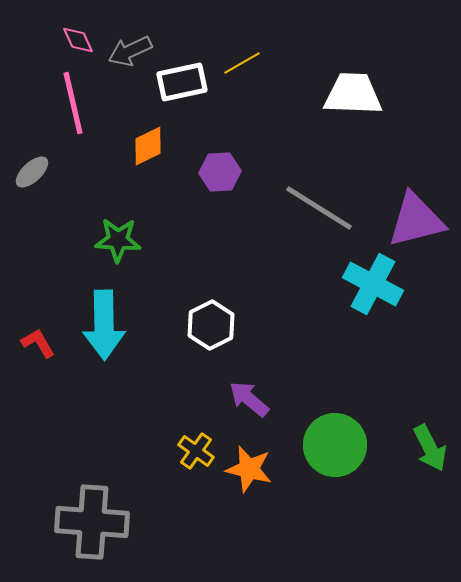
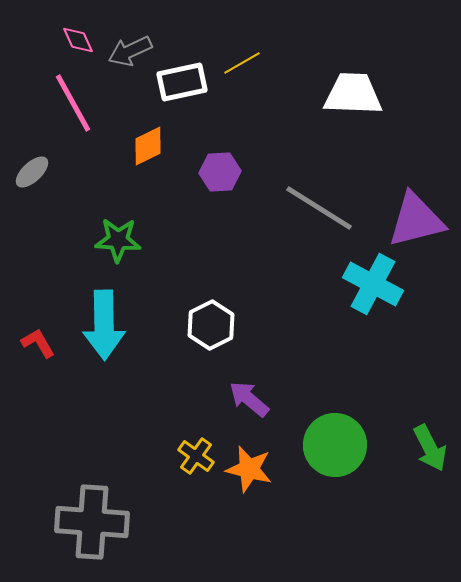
pink line: rotated 16 degrees counterclockwise
yellow cross: moved 5 px down
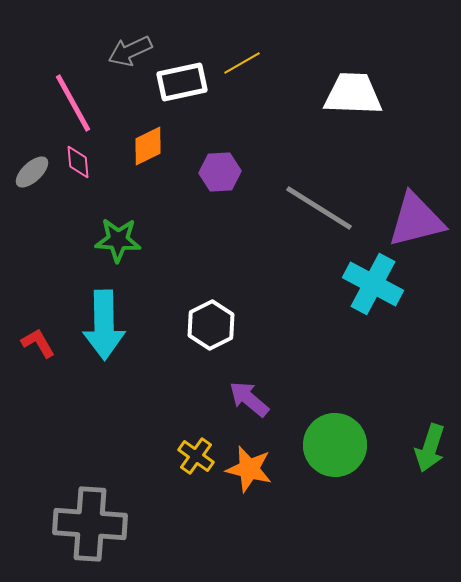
pink diamond: moved 122 px down; rotated 20 degrees clockwise
green arrow: rotated 45 degrees clockwise
gray cross: moved 2 px left, 2 px down
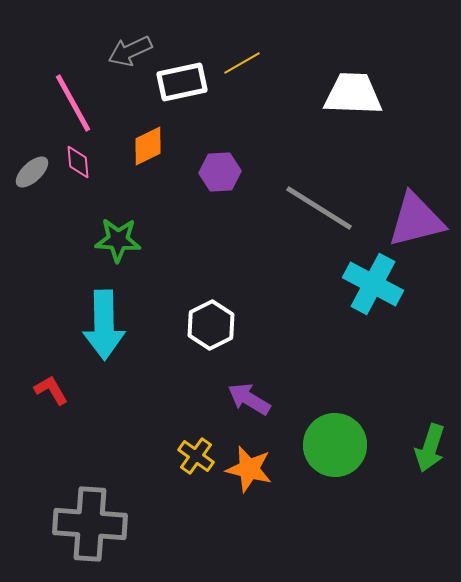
red L-shape: moved 13 px right, 47 px down
purple arrow: rotated 9 degrees counterclockwise
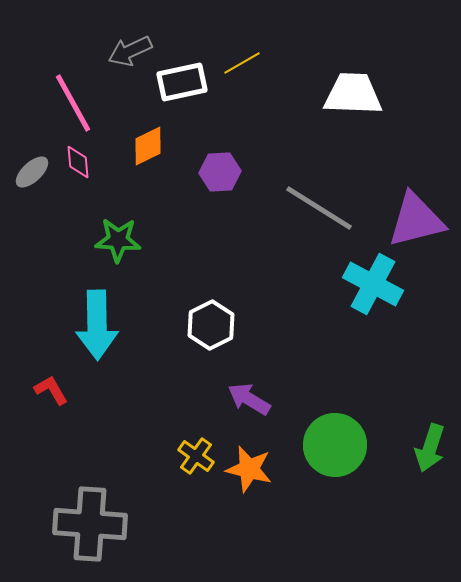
cyan arrow: moved 7 px left
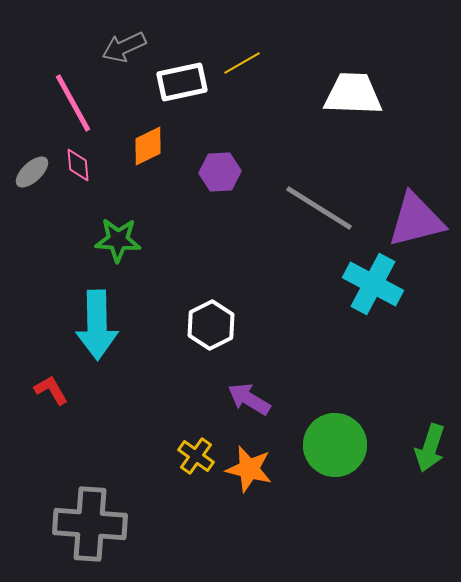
gray arrow: moved 6 px left, 4 px up
pink diamond: moved 3 px down
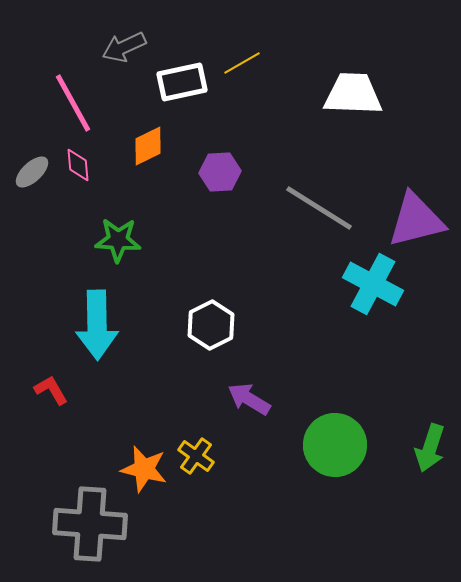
orange star: moved 105 px left
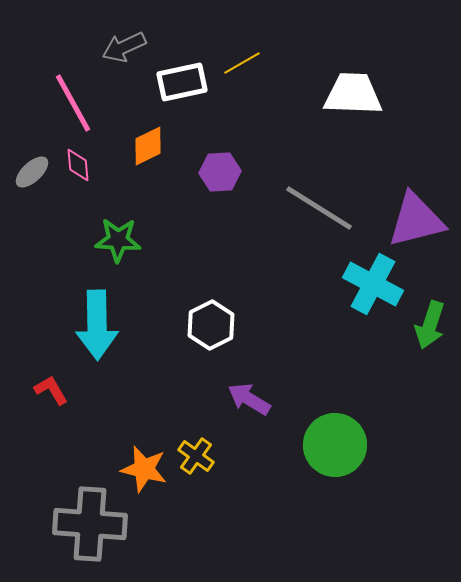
green arrow: moved 123 px up
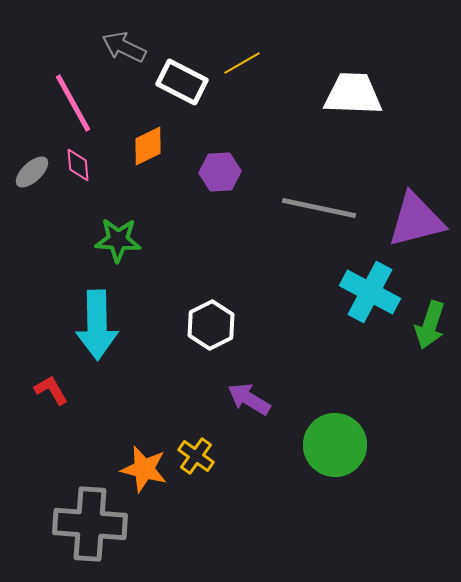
gray arrow: rotated 51 degrees clockwise
white rectangle: rotated 39 degrees clockwise
gray line: rotated 20 degrees counterclockwise
cyan cross: moved 3 px left, 8 px down
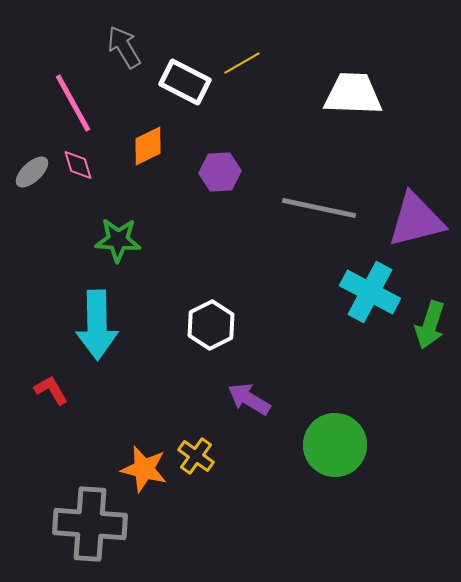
gray arrow: rotated 33 degrees clockwise
white rectangle: moved 3 px right
pink diamond: rotated 12 degrees counterclockwise
